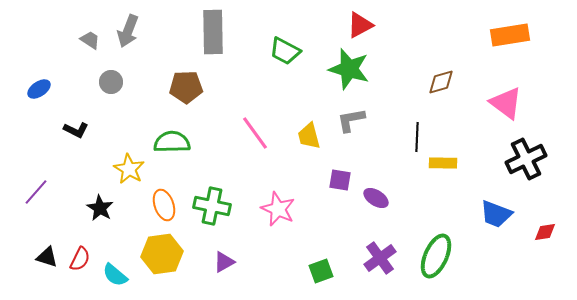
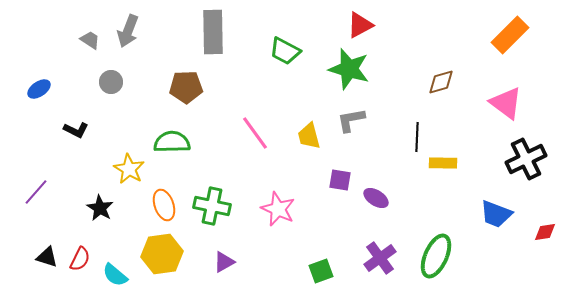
orange rectangle: rotated 36 degrees counterclockwise
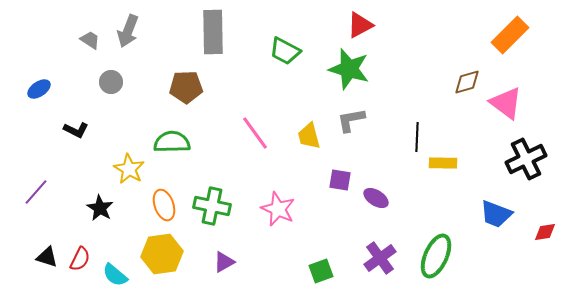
brown diamond: moved 26 px right
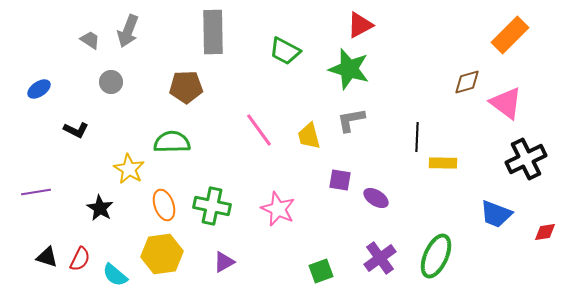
pink line: moved 4 px right, 3 px up
purple line: rotated 40 degrees clockwise
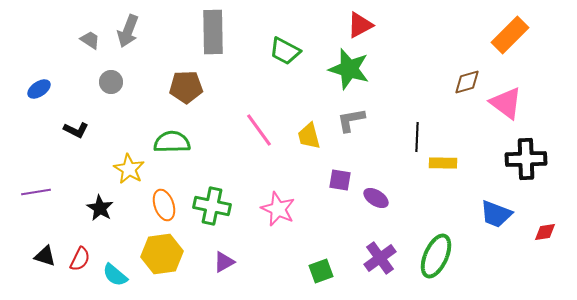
black cross: rotated 24 degrees clockwise
black triangle: moved 2 px left, 1 px up
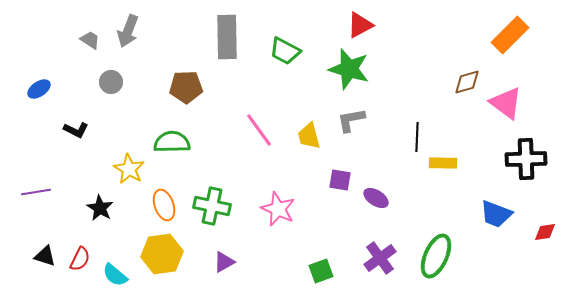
gray rectangle: moved 14 px right, 5 px down
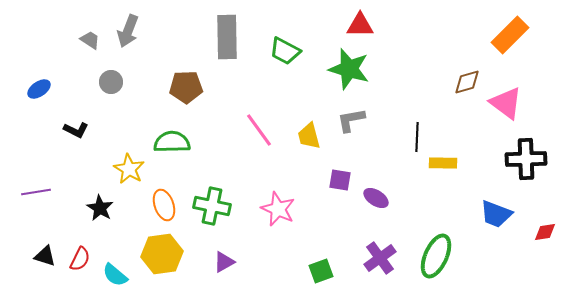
red triangle: rotated 28 degrees clockwise
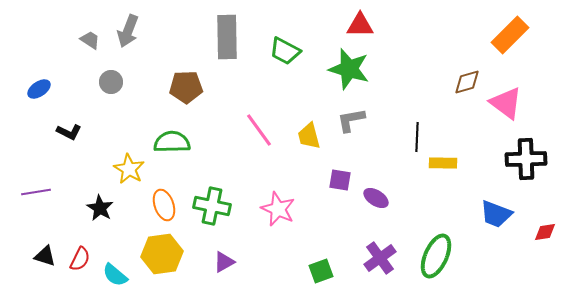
black L-shape: moved 7 px left, 2 px down
